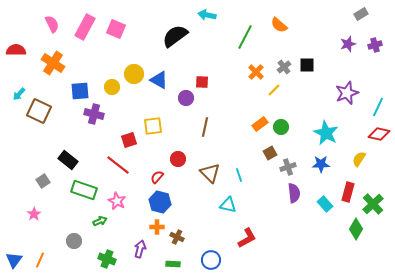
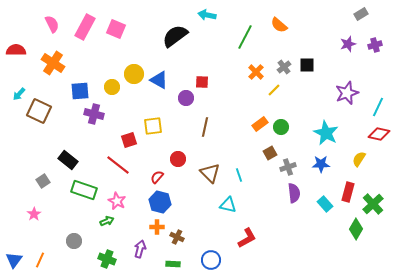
green arrow at (100, 221): moved 7 px right
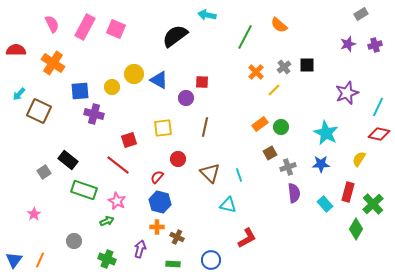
yellow square at (153, 126): moved 10 px right, 2 px down
gray square at (43, 181): moved 1 px right, 9 px up
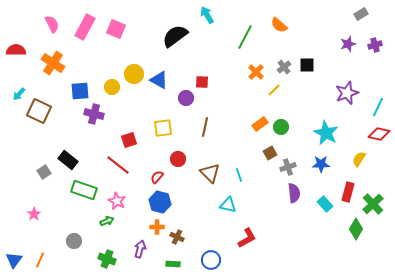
cyan arrow at (207, 15): rotated 48 degrees clockwise
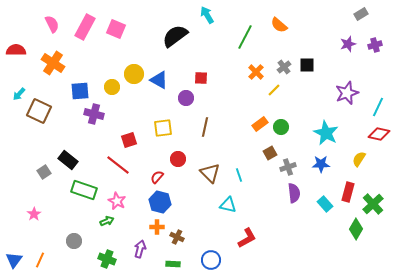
red square at (202, 82): moved 1 px left, 4 px up
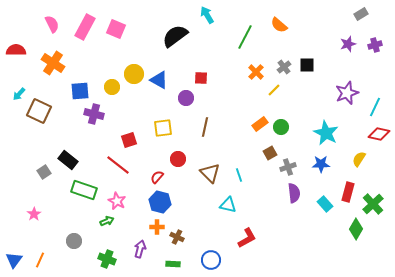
cyan line at (378, 107): moved 3 px left
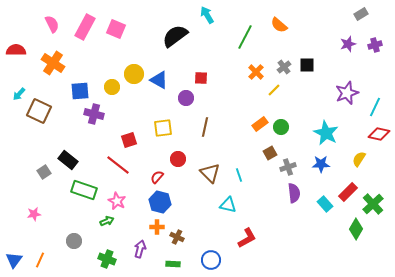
red rectangle at (348, 192): rotated 30 degrees clockwise
pink star at (34, 214): rotated 24 degrees clockwise
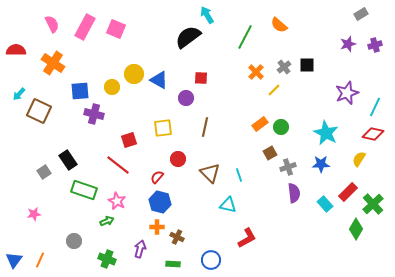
black semicircle at (175, 36): moved 13 px right, 1 px down
red diamond at (379, 134): moved 6 px left
black rectangle at (68, 160): rotated 18 degrees clockwise
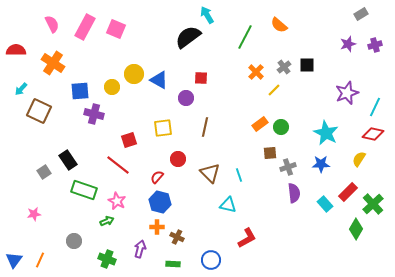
cyan arrow at (19, 94): moved 2 px right, 5 px up
brown square at (270, 153): rotated 24 degrees clockwise
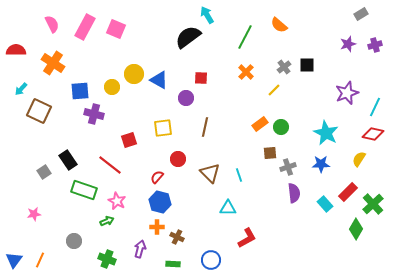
orange cross at (256, 72): moved 10 px left
red line at (118, 165): moved 8 px left
cyan triangle at (228, 205): moved 3 px down; rotated 12 degrees counterclockwise
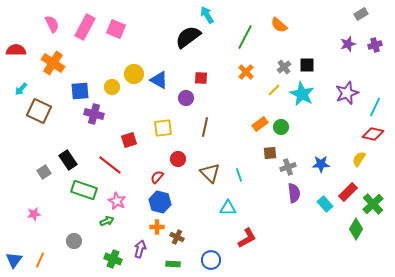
cyan star at (326, 133): moved 24 px left, 39 px up
green cross at (107, 259): moved 6 px right
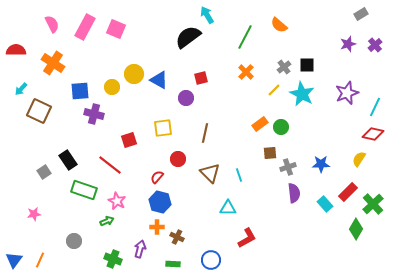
purple cross at (375, 45): rotated 24 degrees counterclockwise
red square at (201, 78): rotated 16 degrees counterclockwise
brown line at (205, 127): moved 6 px down
